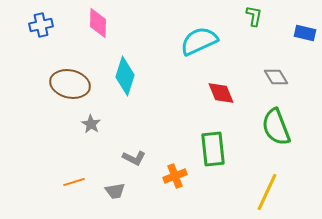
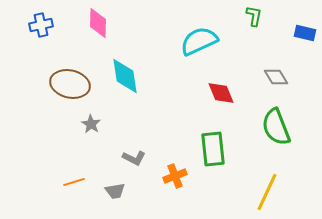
cyan diamond: rotated 27 degrees counterclockwise
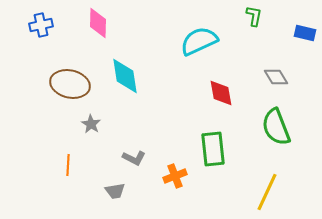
red diamond: rotated 12 degrees clockwise
orange line: moved 6 px left, 17 px up; rotated 70 degrees counterclockwise
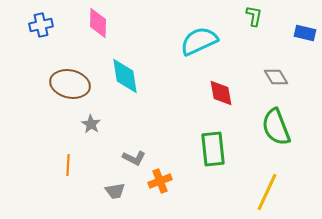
orange cross: moved 15 px left, 5 px down
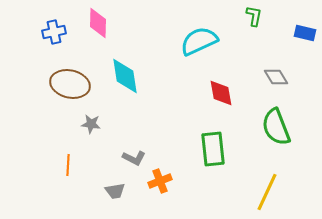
blue cross: moved 13 px right, 7 px down
gray star: rotated 24 degrees counterclockwise
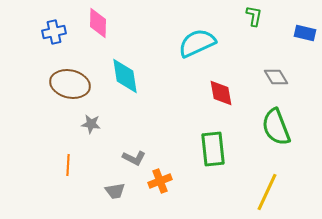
cyan semicircle: moved 2 px left, 2 px down
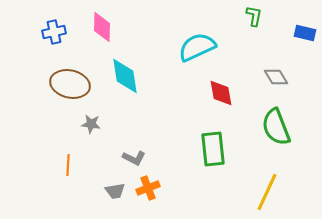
pink diamond: moved 4 px right, 4 px down
cyan semicircle: moved 4 px down
orange cross: moved 12 px left, 7 px down
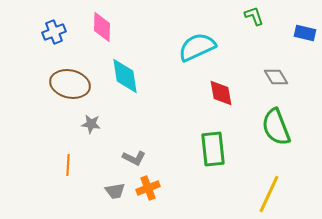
green L-shape: rotated 30 degrees counterclockwise
blue cross: rotated 10 degrees counterclockwise
yellow line: moved 2 px right, 2 px down
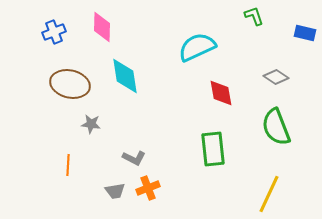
gray diamond: rotated 25 degrees counterclockwise
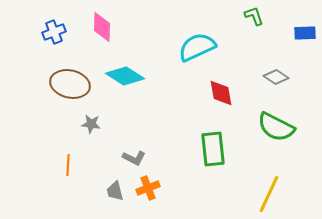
blue rectangle: rotated 15 degrees counterclockwise
cyan diamond: rotated 48 degrees counterclockwise
green semicircle: rotated 42 degrees counterclockwise
gray trapezoid: rotated 85 degrees clockwise
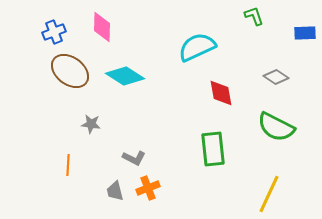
brown ellipse: moved 13 px up; rotated 24 degrees clockwise
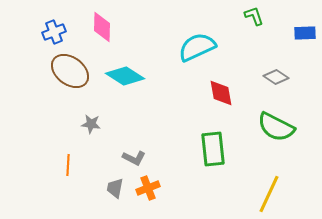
gray trapezoid: moved 3 px up; rotated 25 degrees clockwise
